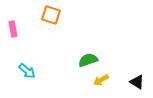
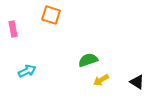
cyan arrow: rotated 66 degrees counterclockwise
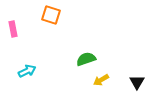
green semicircle: moved 2 px left, 1 px up
black triangle: rotated 28 degrees clockwise
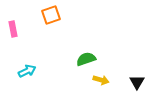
orange square: rotated 36 degrees counterclockwise
yellow arrow: rotated 133 degrees counterclockwise
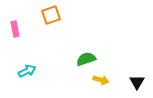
pink rectangle: moved 2 px right
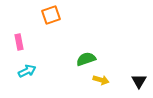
pink rectangle: moved 4 px right, 13 px down
black triangle: moved 2 px right, 1 px up
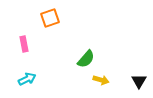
orange square: moved 1 px left, 3 px down
pink rectangle: moved 5 px right, 2 px down
green semicircle: rotated 150 degrees clockwise
cyan arrow: moved 8 px down
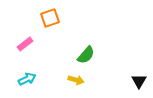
pink rectangle: moved 1 px right; rotated 63 degrees clockwise
green semicircle: moved 4 px up
yellow arrow: moved 25 px left
